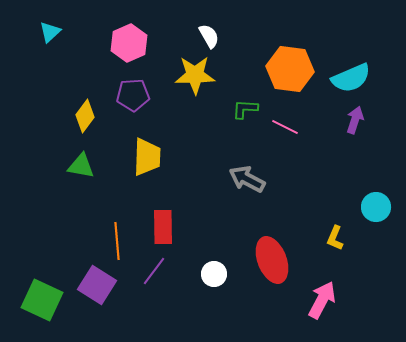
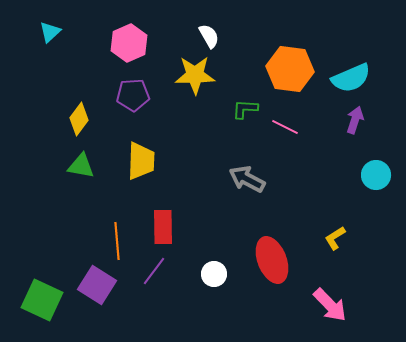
yellow diamond: moved 6 px left, 3 px down
yellow trapezoid: moved 6 px left, 4 px down
cyan circle: moved 32 px up
yellow L-shape: rotated 35 degrees clockwise
pink arrow: moved 8 px right, 5 px down; rotated 108 degrees clockwise
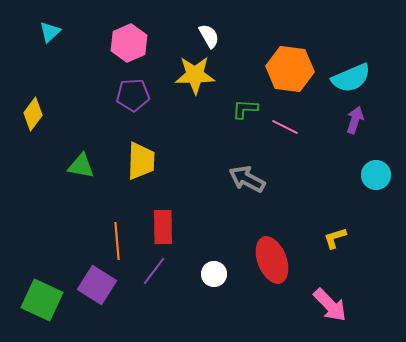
yellow diamond: moved 46 px left, 5 px up
yellow L-shape: rotated 15 degrees clockwise
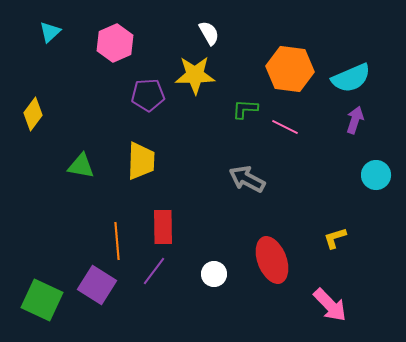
white semicircle: moved 3 px up
pink hexagon: moved 14 px left
purple pentagon: moved 15 px right
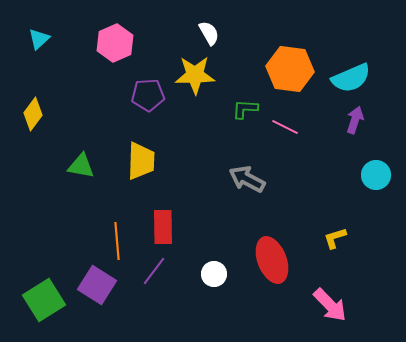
cyan triangle: moved 11 px left, 7 px down
green square: moved 2 px right; rotated 33 degrees clockwise
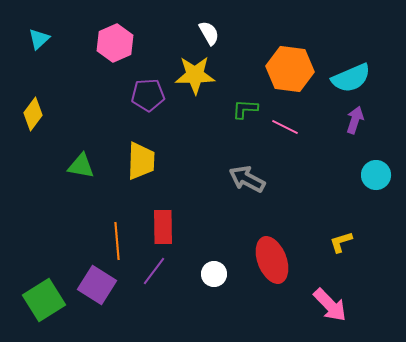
yellow L-shape: moved 6 px right, 4 px down
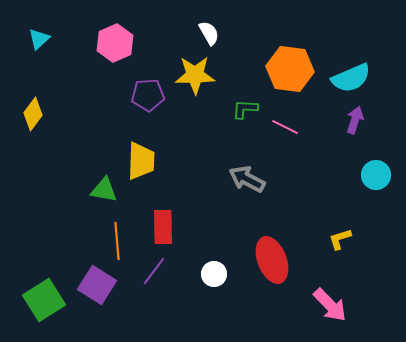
green triangle: moved 23 px right, 24 px down
yellow L-shape: moved 1 px left, 3 px up
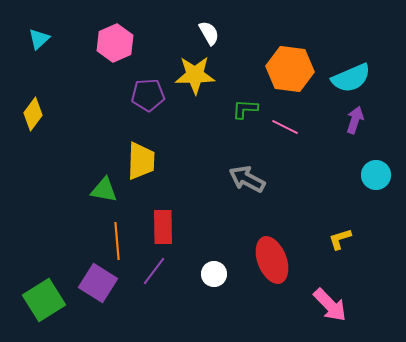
purple square: moved 1 px right, 2 px up
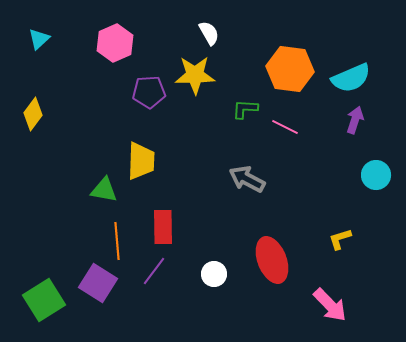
purple pentagon: moved 1 px right, 3 px up
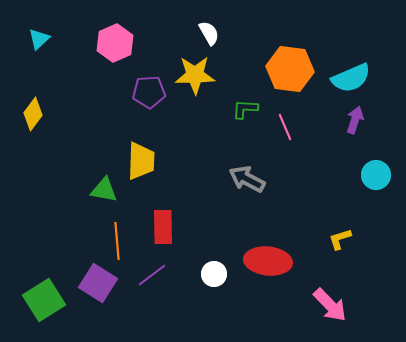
pink line: rotated 40 degrees clockwise
red ellipse: moved 4 px left, 1 px down; rotated 63 degrees counterclockwise
purple line: moved 2 px left, 4 px down; rotated 16 degrees clockwise
